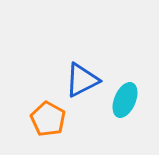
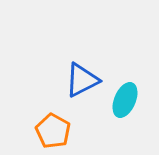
orange pentagon: moved 5 px right, 12 px down
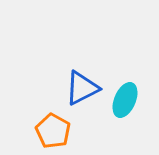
blue triangle: moved 8 px down
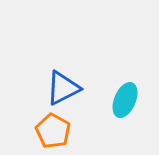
blue triangle: moved 19 px left
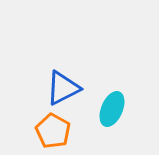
cyan ellipse: moved 13 px left, 9 px down
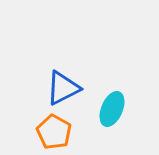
orange pentagon: moved 1 px right, 1 px down
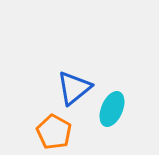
blue triangle: moved 11 px right; rotated 12 degrees counterclockwise
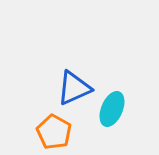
blue triangle: rotated 15 degrees clockwise
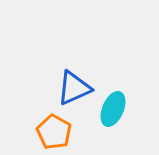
cyan ellipse: moved 1 px right
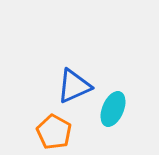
blue triangle: moved 2 px up
